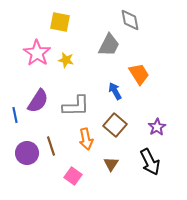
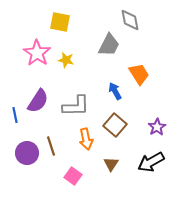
black arrow: moved 1 px right; rotated 88 degrees clockwise
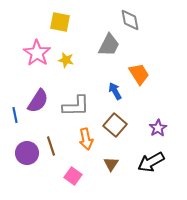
purple star: moved 1 px right, 1 px down
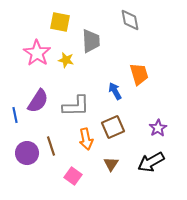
gray trapezoid: moved 18 px left, 4 px up; rotated 30 degrees counterclockwise
orange trapezoid: rotated 15 degrees clockwise
brown square: moved 2 px left, 2 px down; rotated 25 degrees clockwise
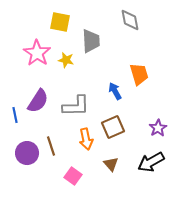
brown triangle: rotated 14 degrees counterclockwise
